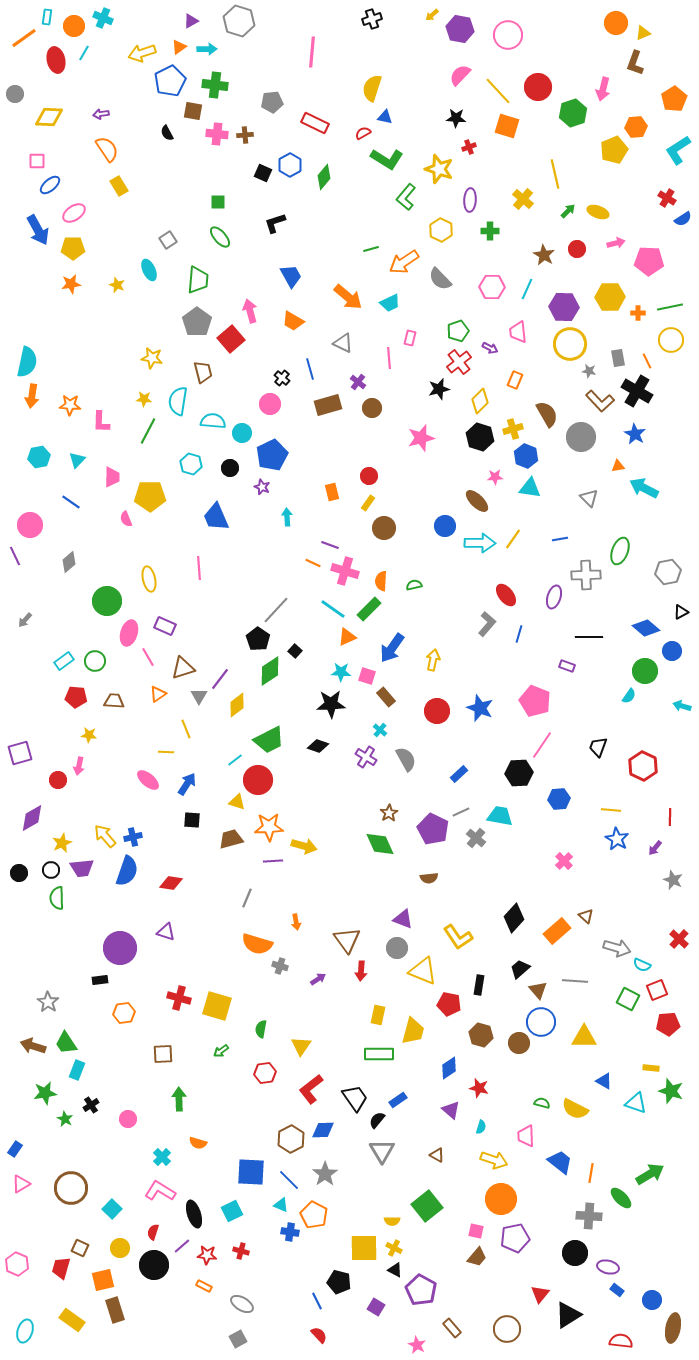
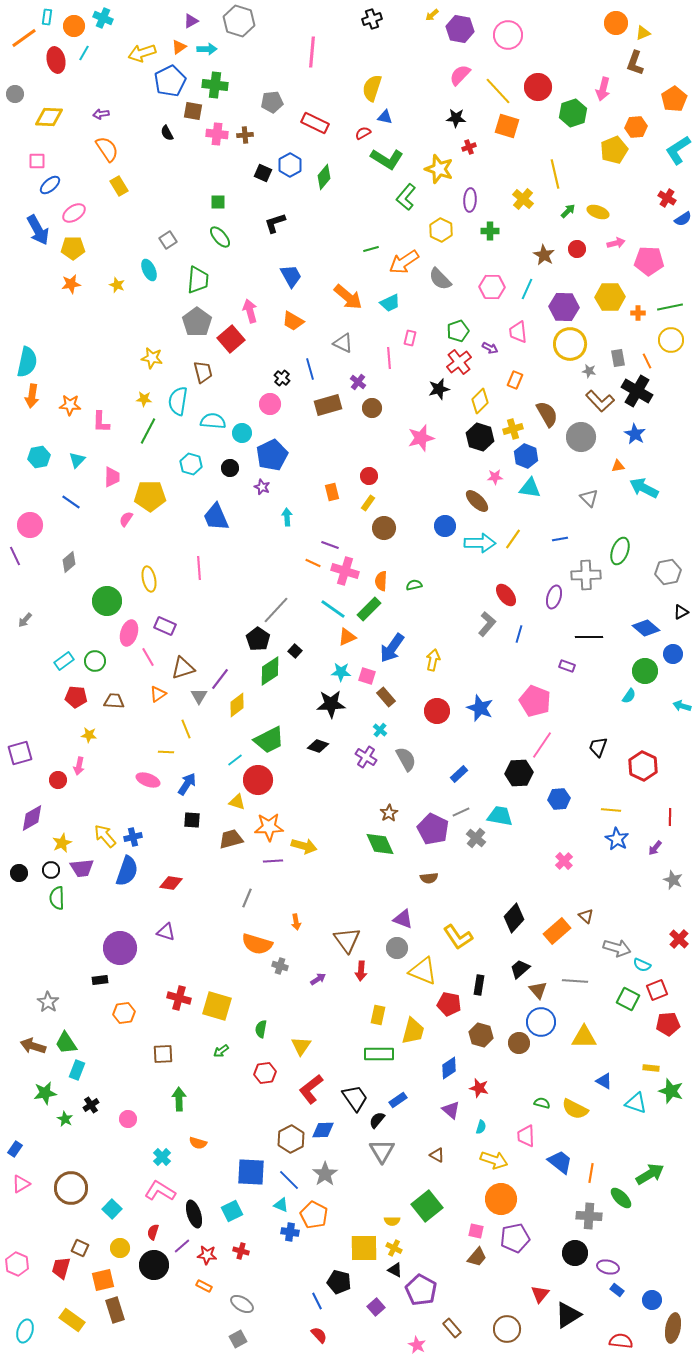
pink semicircle at (126, 519): rotated 56 degrees clockwise
blue circle at (672, 651): moved 1 px right, 3 px down
pink ellipse at (148, 780): rotated 20 degrees counterclockwise
purple square at (376, 1307): rotated 18 degrees clockwise
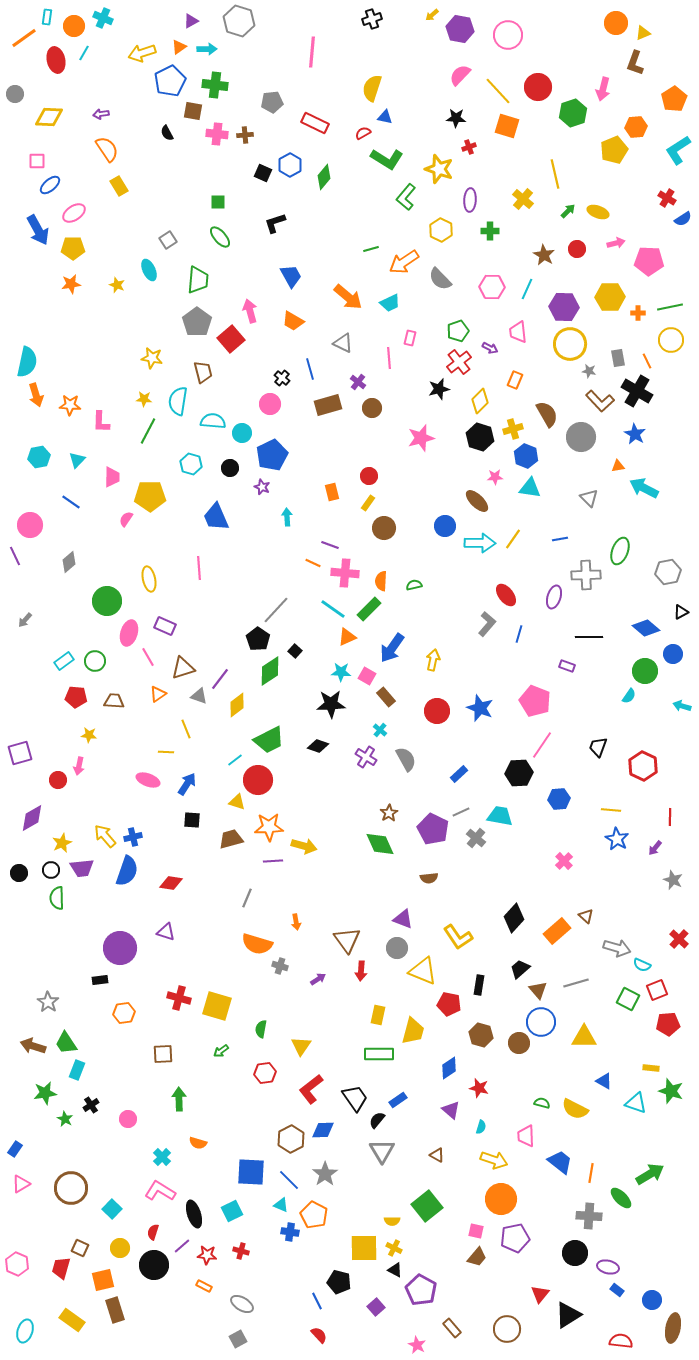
orange arrow at (32, 396): moved 4 px right, 1 px up; rotated 25 degrees counterclockwise
pink cross at (345, 571): moved 2 px down; rotated 12 degrees counterclockwise
pink square at (367, 676): rotated 12 degrees clockwise
gray triangle at (199, 696): rotated 42 degrees counterclockwise
gray line at (575, 981): moved 1 px right, 2 px down; rotated 20 degrees counterclockwise
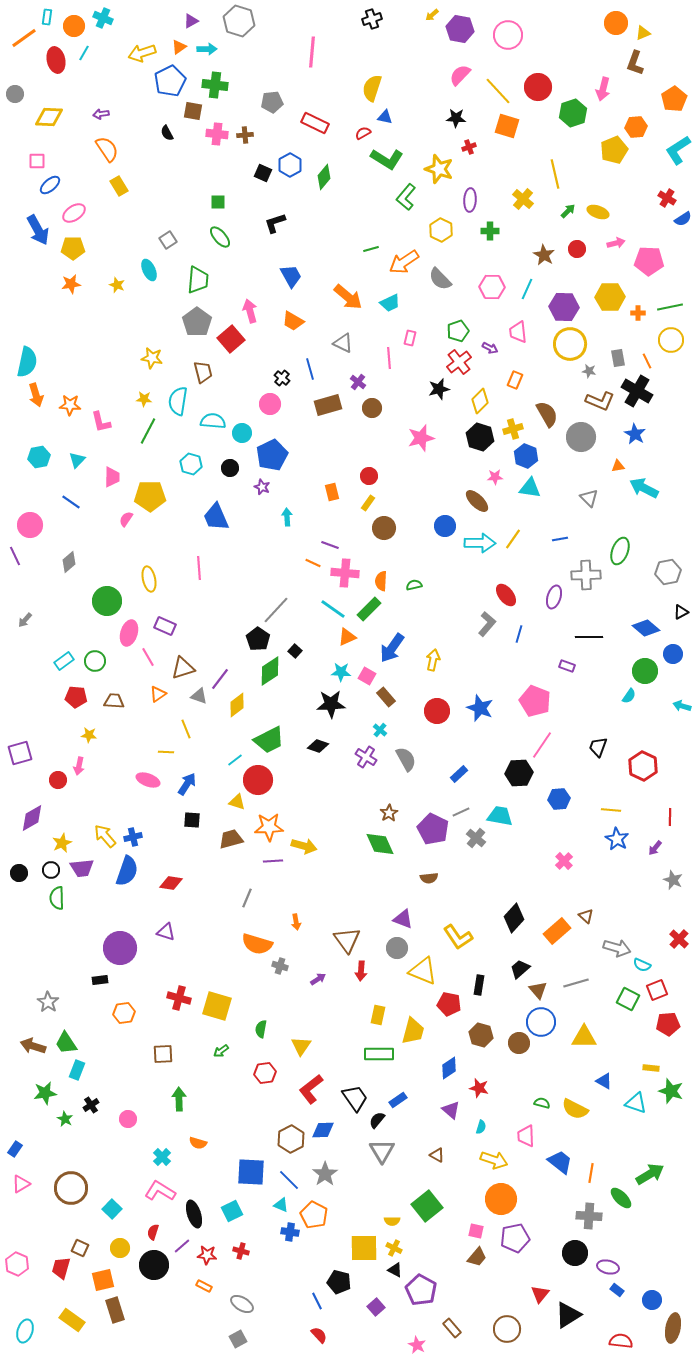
brown L-shape at (600, 401): rotated 24 degrees counterclockwise
pink L-shape at (101, 422): rotated 15 degrees counterclockwise
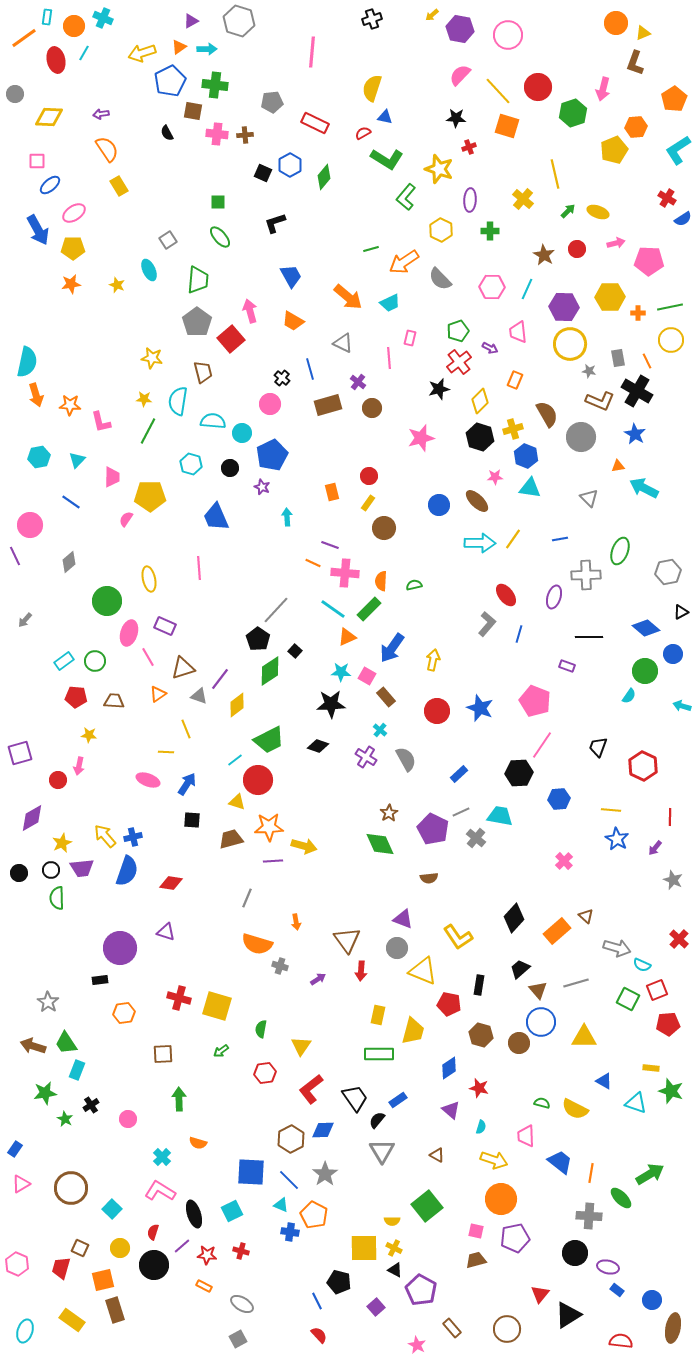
blue circle at (445, 526): moved 6 px left, 21 px up
brown trapezoid at (477, 1257): moved 1 px left, 3 px down; rotated 145 degrees counterclockwise
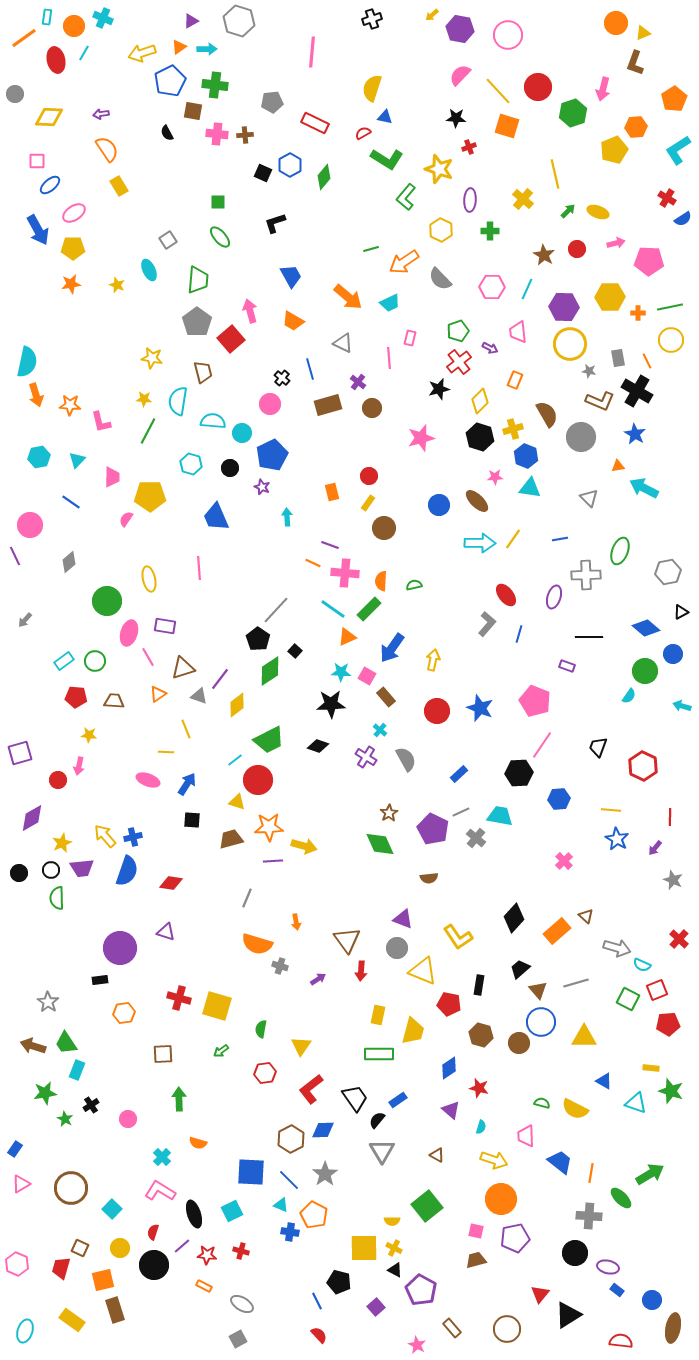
purple rectangle at (165, 626): rotated 15 degrees counterclockwise
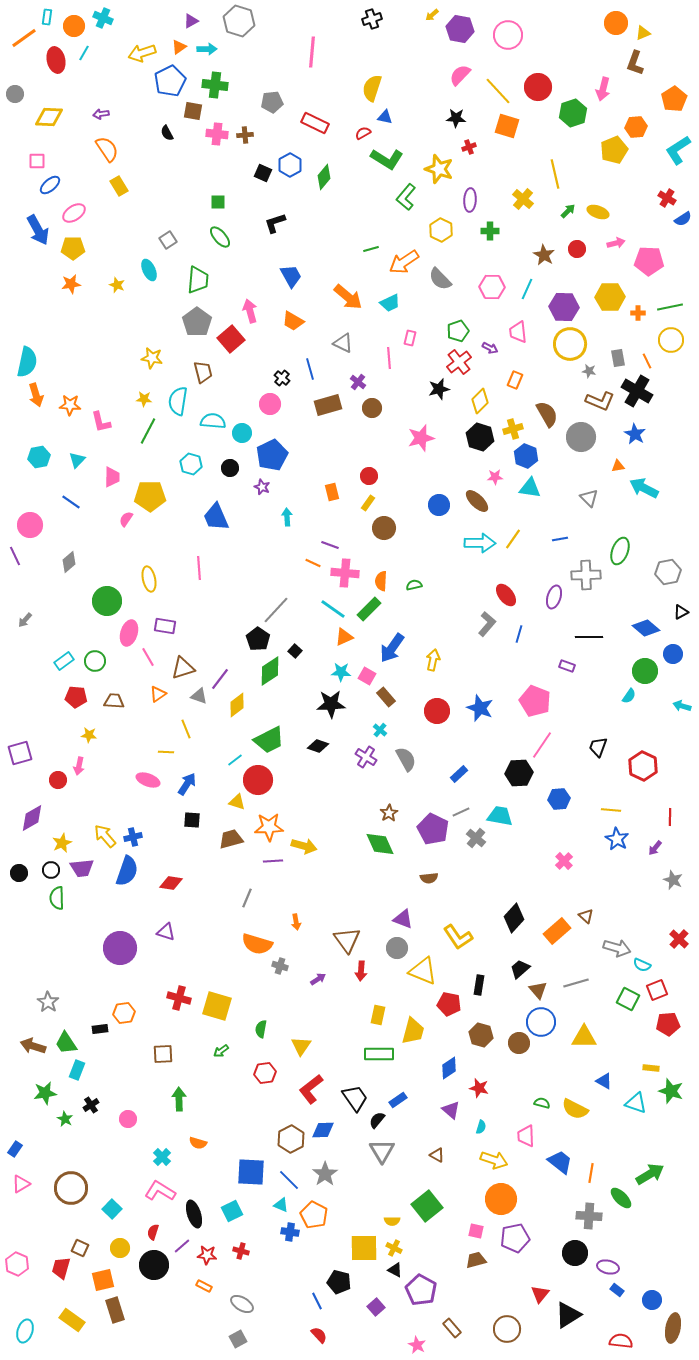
orange triangle at (347, 637): moved 3 px left
black rectangle at (100, 980): moved 49 px down
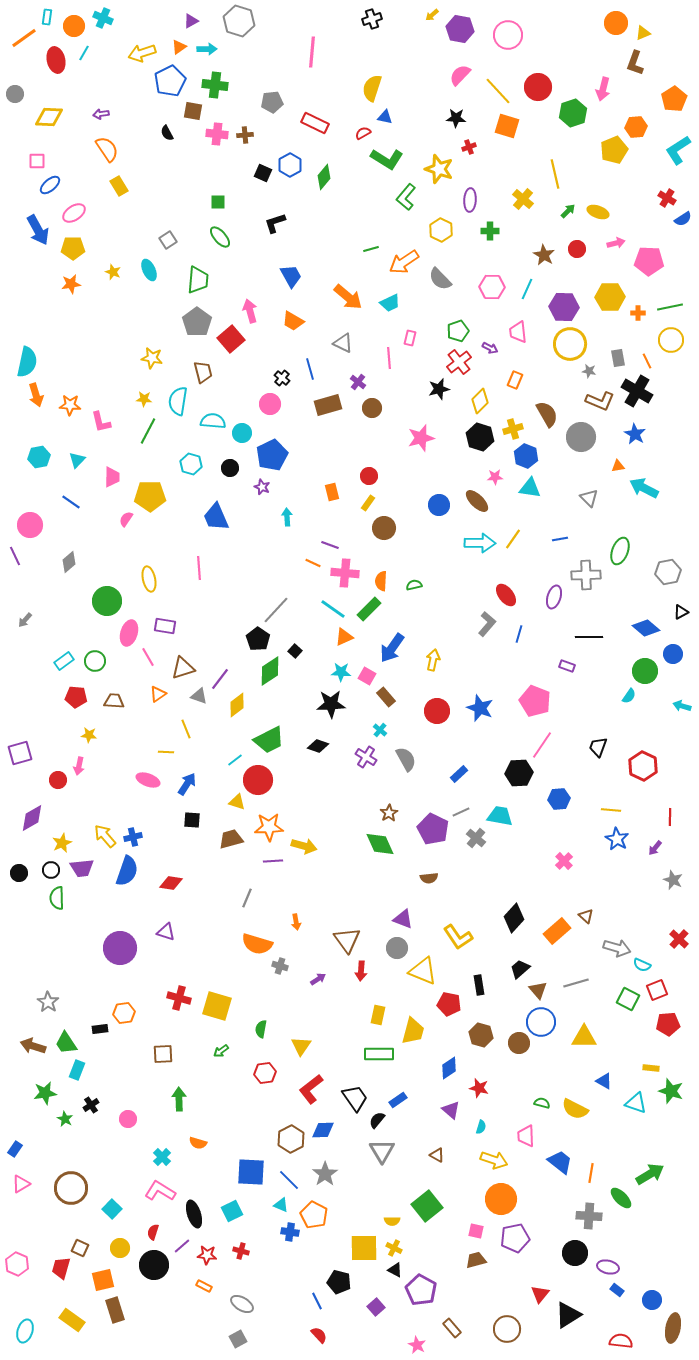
yellow star at (117, 285): moved 4 px left, 13 px up
black rectangle at (479, 985): rotated 18 degrees counterclockwise
